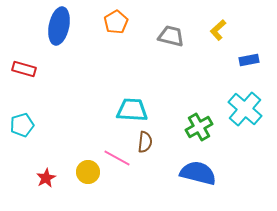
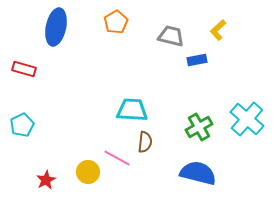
blue ellipse: moved 3 px left, 1 px down
blue rectangle: moved 52 px left
cyan cross: moved 2 px right, 10 px down
cyan pentagon: rotated 10 degrees counterclockwise
red star: moved 2 px down
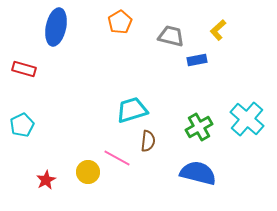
orange pentagon: moved 4 px right
cyan trapezoid: rotated 20 degrees counterclockwise
brown semicircle: moved 3 px right, 1 px up
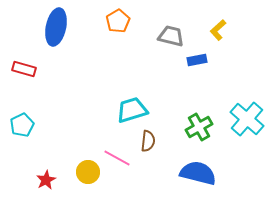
orange pentagon: moved 2 px left, 1 px up
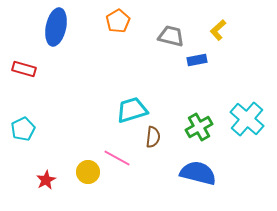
cyan pentagon: moved 1 px right, 4 px down
brown semicircle: moved 5 px right, 4 px up
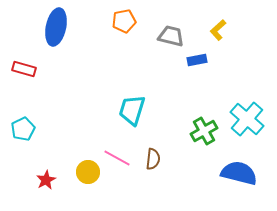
orange pentagon: moved 6 px right; rotated 20 degrees clockwise
cyan trapezoid: rotated 56 degrees counterclockwise
green cross: moved 5 px right, 4 px down
brown semicircle: moved 22 px down
blue semicircle: moved 41 px right
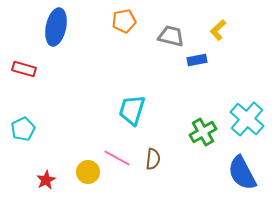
green cross: moved 1 px left, 1 px down
blue semicircle: moved 3 px right; rotated 132 degrees counterclockwise
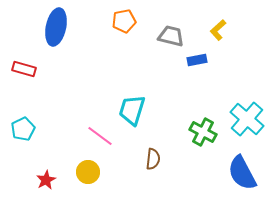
green cross: rotated 32 degrees counterclockwise
pink line: moved 17 px left, 22 px up; rotated 8 degrees clockwise
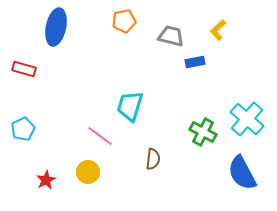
blue rectangle: moved 2 px left, 2 px down
cyan trapezoid: moved 2 px left, 4 px up
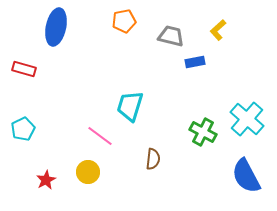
blue semicircle: moved 4 px right, 3 px down
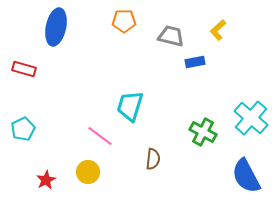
orange pentagon: rotated 10 degrees clockwise
cyan cross: moved 4 px right, 1 px up
